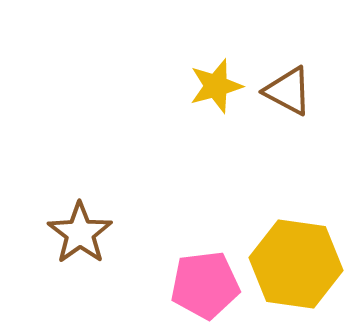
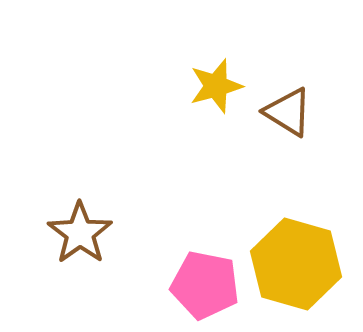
brown triangle: moved 21 px down; rotated 4 degrees clockwise
yellow hexagon: rotated 8 degrees clockwise
pink pentagon: rotated 18 degrees clockwise
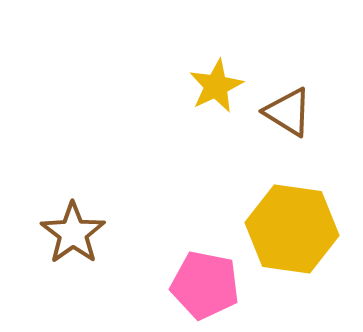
yellow star: rotated 10 degrees counterclockwise
brown star: moved 7 px left
yellow hexagon: moved 4 px left, 35 px up; rotated 8 degrees counterclockwise
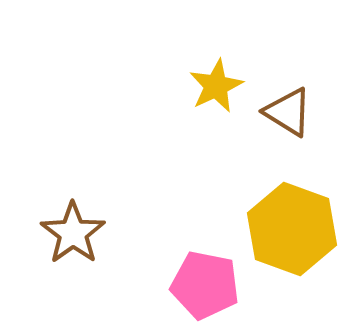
yellow hexagon: rotated 12 degrees clockwise
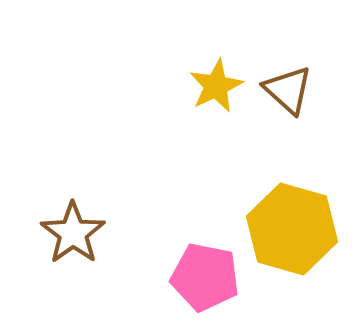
brown triangle: moved 22 px up; rotated 10 degrees clockwise
yellow hexagon: rotated 4 degrees counterclockwise
pink pentagon: moved 8 px up
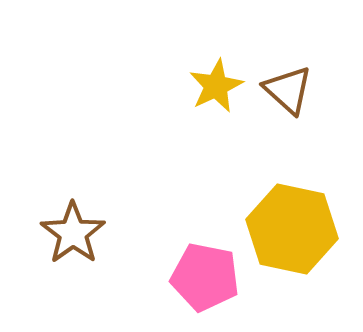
yellow hexagon: rotated 4 degrees counterclockwise
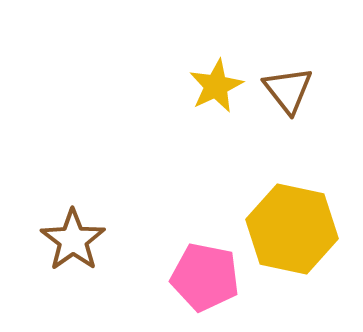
brown triangle: rotated 10 degrees clockwise
brown star: moved 7 px down
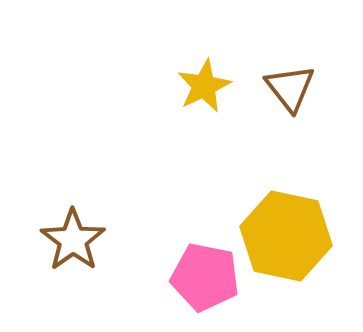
yellow star: moved 12 px left
brown triangle: moved 2 px right, 2 px up
yellow hexagon: moved 6 px left, 7 px down
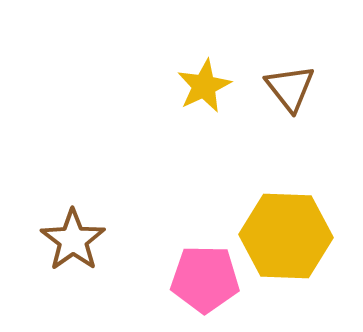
yellow hexagon: rotated 10 degrees counterclockwise
pink pentagon: moved 2 px down; rotated 10 degrees counterclockwise
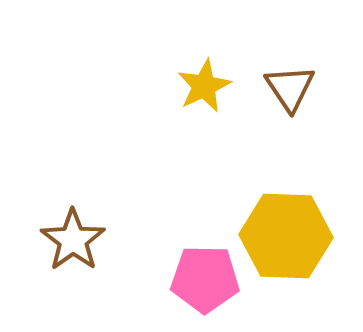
brown triangle: rotated 4 degrees clockwise
